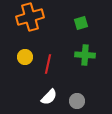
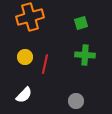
red line: moved 3 px left
white semicircle: moved 25 px left, 2 px up
gray circle: moved 1 px left
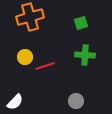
red line: moved 2 px down; rotated 60 degrees clockwise
white semicircle: moved 9 px left, 7 px down
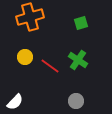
green cross: moved 7 px left, 5 px down; rotated 30 degrees clockwise
red line: moved 5 px right; rotated 54 degrees clockwise
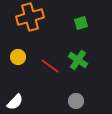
yellow circle: moved 7 px left
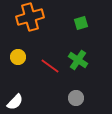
gray circle: moved 3 px up
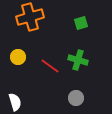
green cross: rotated 18 degrees counterclockwise
white semicircle: rotated 60 degrees counterclockwise
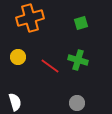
orange cross: moved 1 px down
gray circle: moved 1 px right, 5 px down
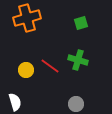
orange cross: moved 3 px left
yellow circle: moved 8 px right, 13 px down
gray circle: moved 1 px left, 1 px down
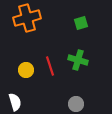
red line: rotated 36 degrees clockwise
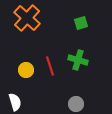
orange cross: rotated 32 degrees counterclockwise
